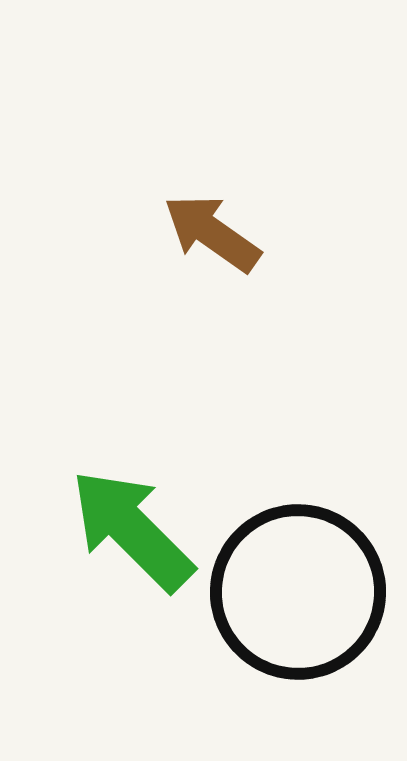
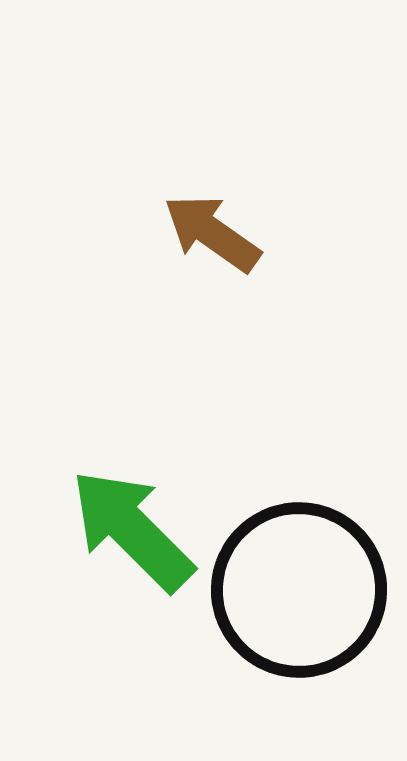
black circle: moved 1 px right, 2 px up
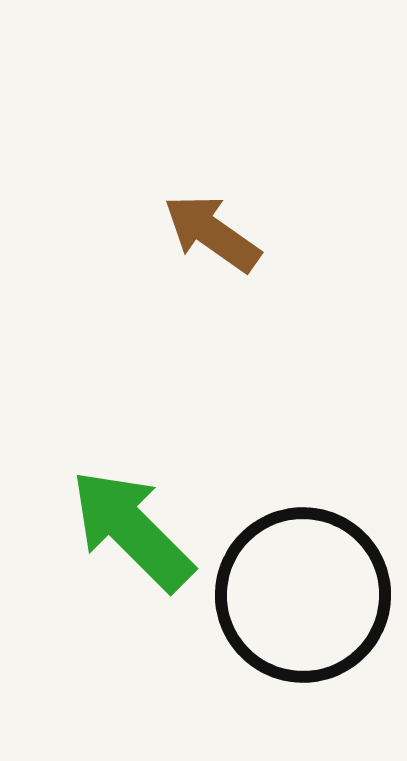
black circle: moved 4 px right, 5 px down
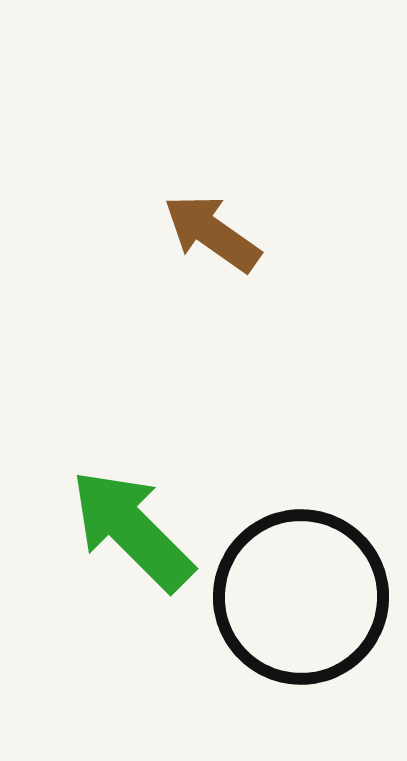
black circle: moved 2 px left, 2 px down
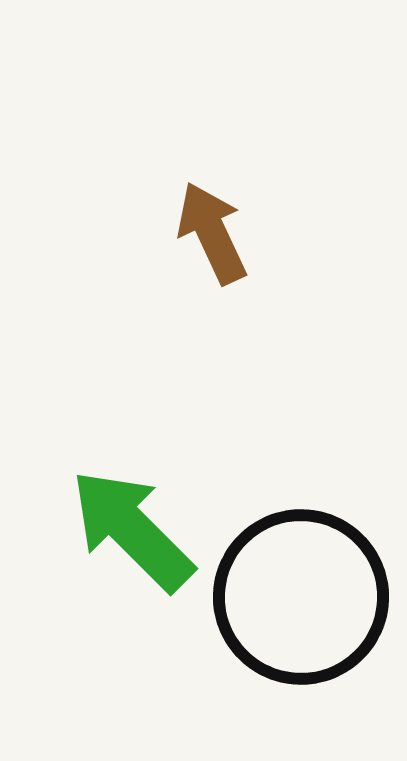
brown arrow: rotated 30 degrees clockwise
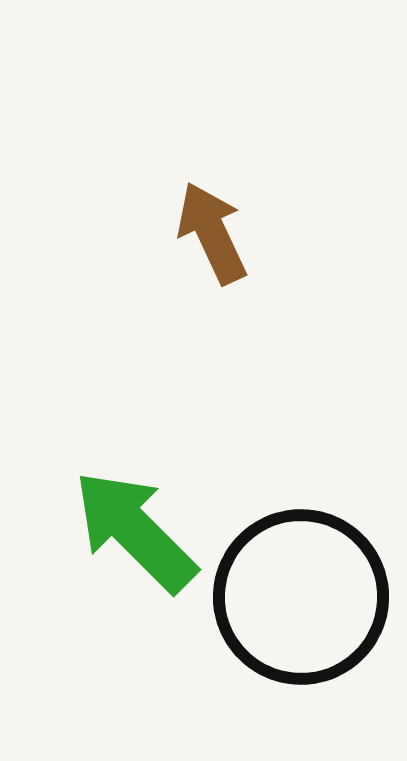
green arrow: moved 3 px right, 1 px down
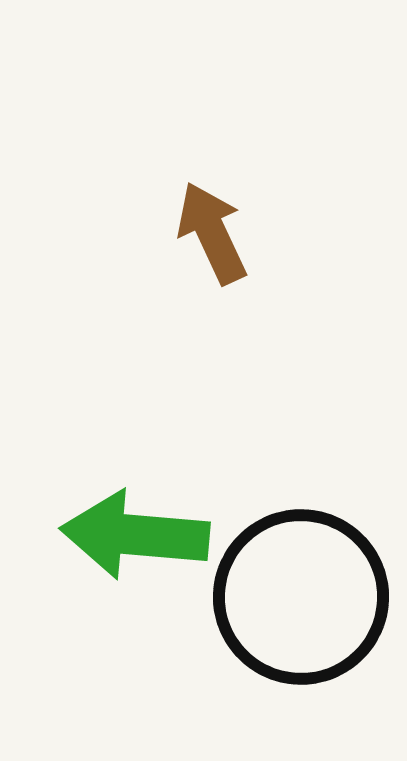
green arrow: moved 4 px down; rotated 40 degrees counterclockwise
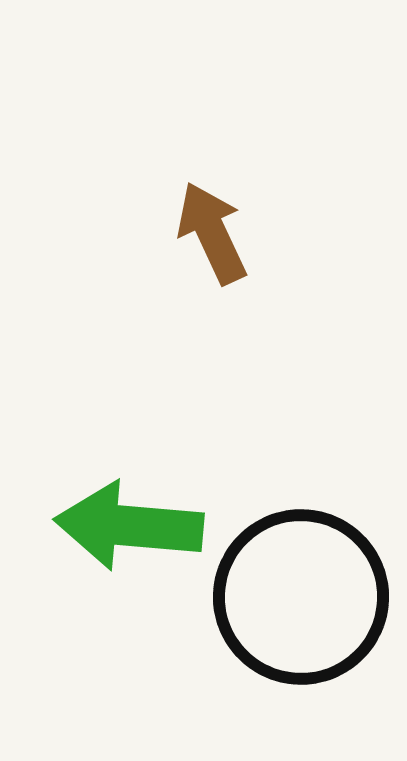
green arrow: moved 6 px left, 9 px up
